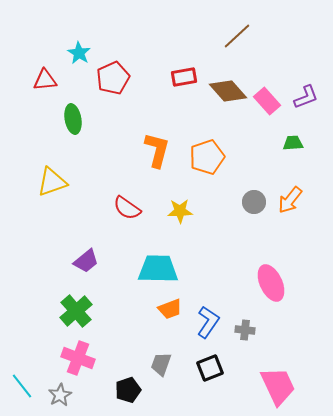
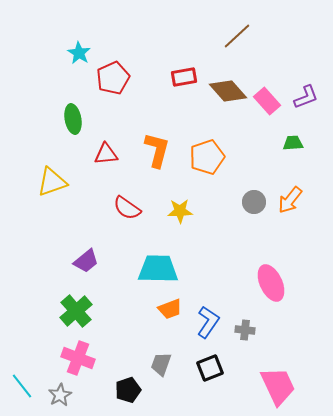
red triangle: moved 61 px right, 74 px down
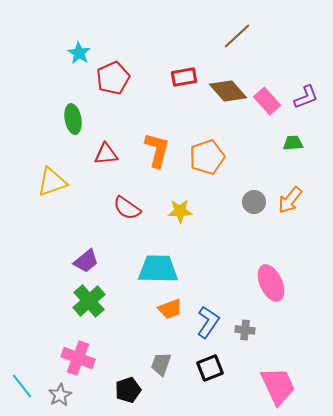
green cross: moved 13 px right, 10 px up
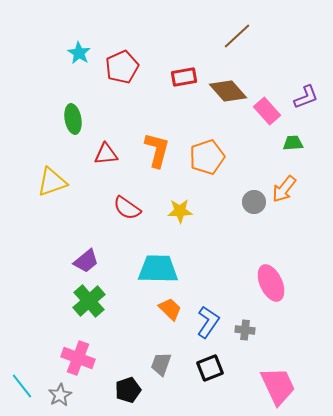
red pentagon: moved 9 px right, 11 px up
pink rectangle: moved 10 px down
orange arrow: moved 6 px left, 11 px up
orange trapezoid: rotated 115 degrees counterclockwise
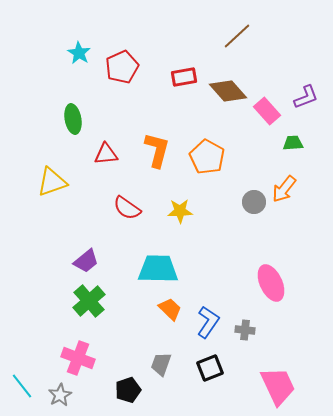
orange pentagon: rotated 24 degrees counterclockwise
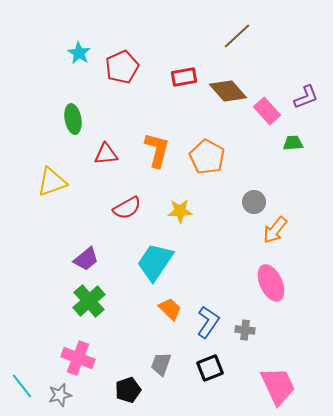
orange arrow: moved 9 px left, 41 px down
red semicircle: rotated 64 degrees counterclockwise
purple trapezoid: moved 2 px up
cyan trapezoid: moved 3 px left, 7 px up; rotated 57 degrees counterclockwise
gray star: rotated 15 degrees clockwise
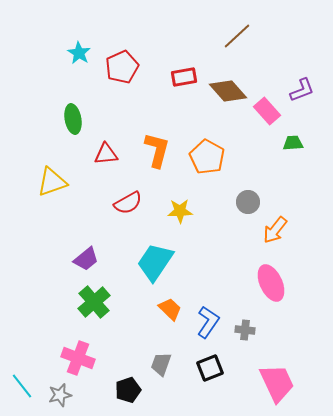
purple L-shape: moved 4 px left, 7 px up
gray circle: moved 6 px left
red semicircle: moved 1 px right, 5 px up
green cross: moved 5 px right, 1 px down
pink trapezoid: moved 1 px left, 3 px up
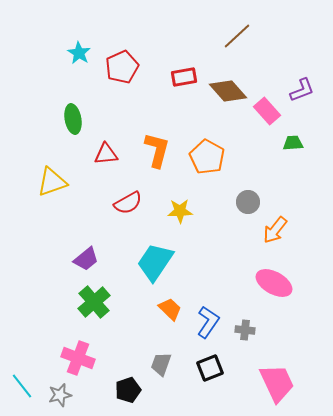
pink ellipse: moved 3 px right; rotated 36 degrees counterclockwise
